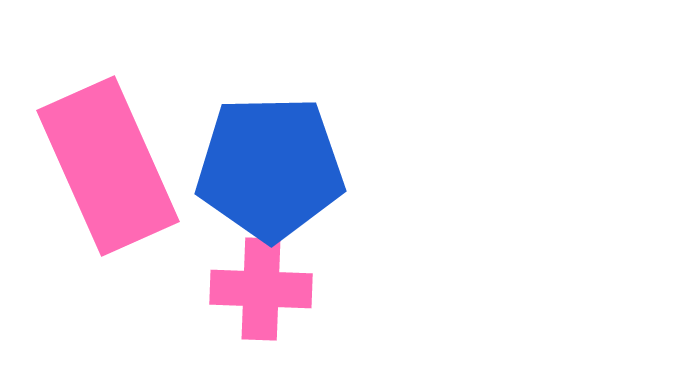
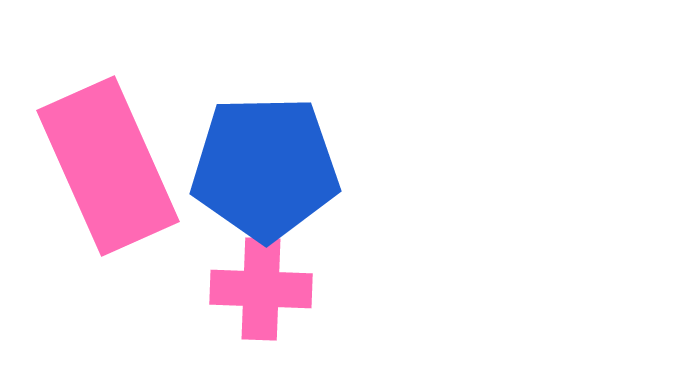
blue pentagon: moved 5 px left
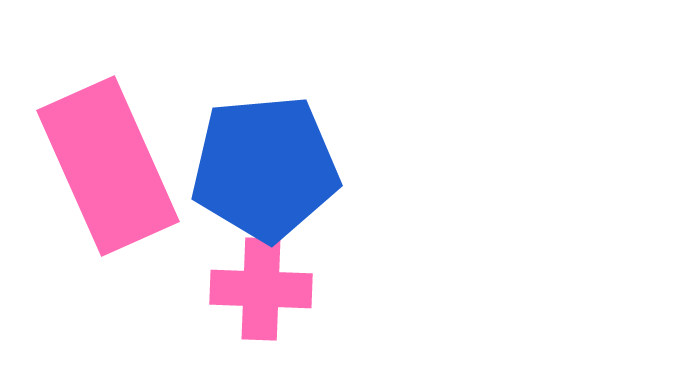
blue pentagon: rotated 4 degrees counterclockwise
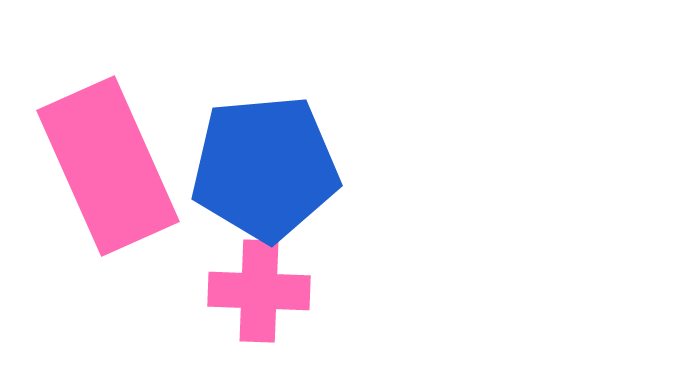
pink cross: moved 2 px left, 2 px down
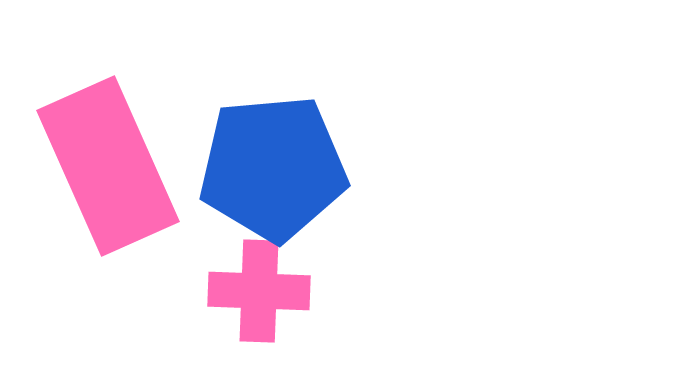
blue pentagon: moved 8 px right
